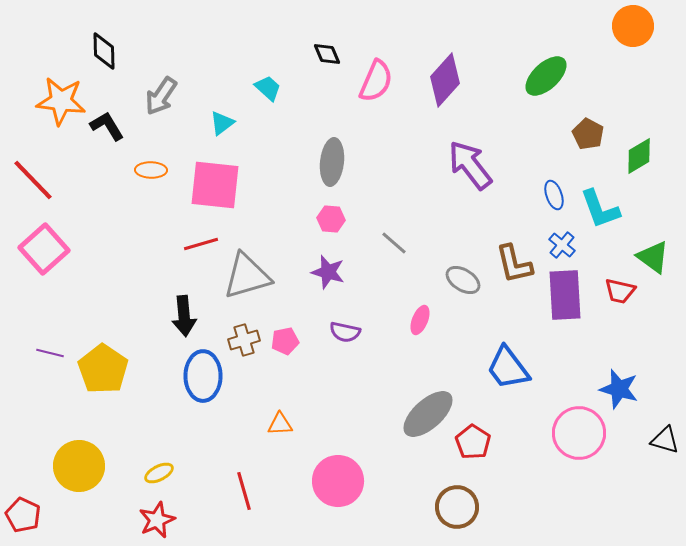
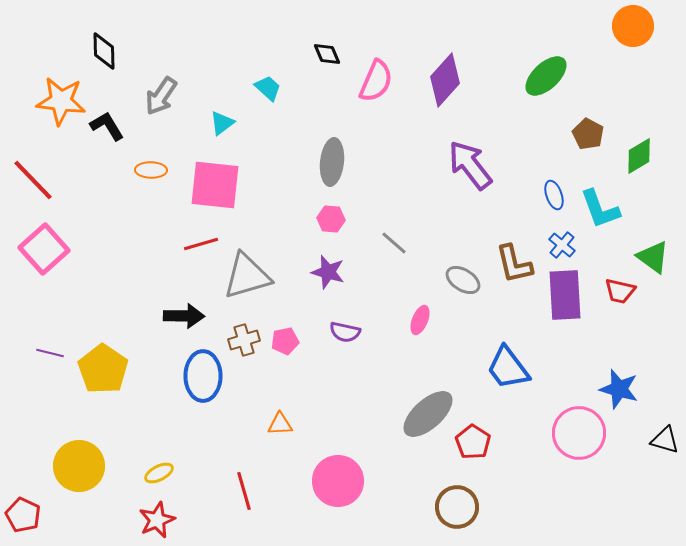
black arrow at (184, 316): rotated 84 degrees counterclockwise
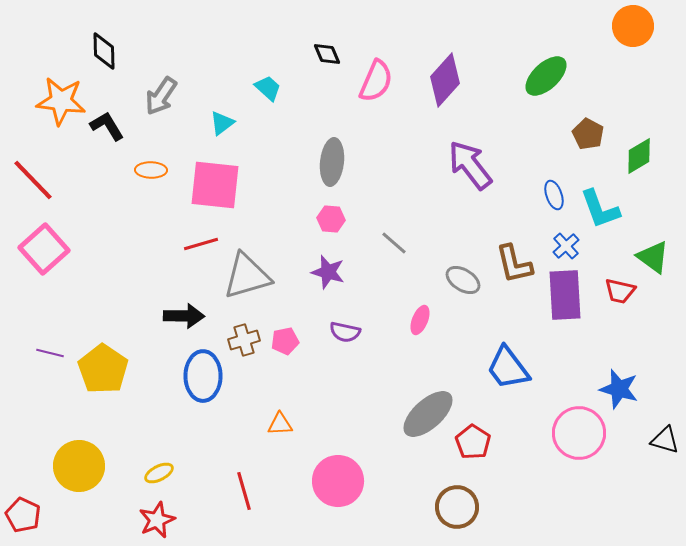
blue cross at (562, 245): moved 4 px right, 1 px down; rotated 8 degrees clockwise
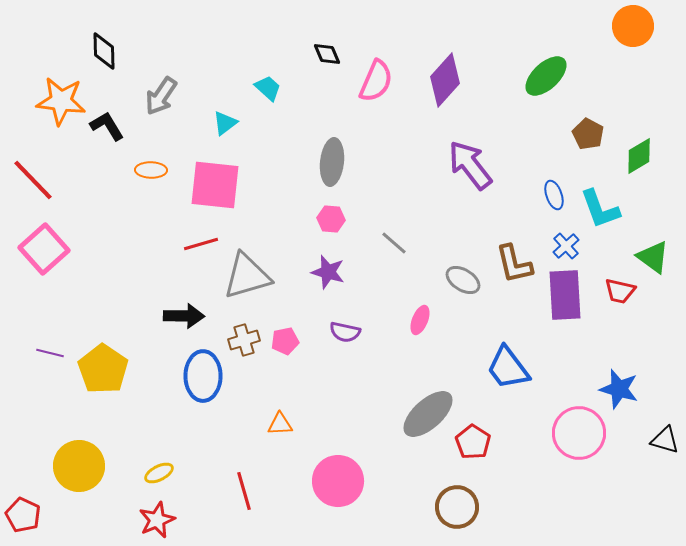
cyan triangle at (222, 123): moved 3 px right
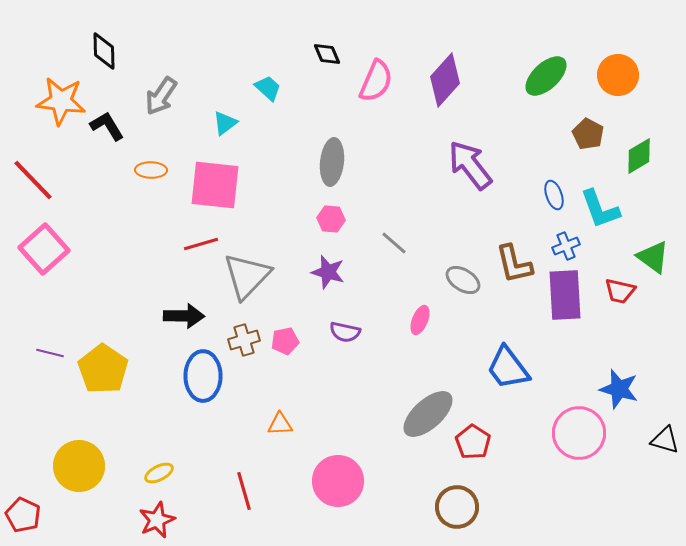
orange circle at (633, 26): moved 15 px left, 49 px down
blue cross at (566, 246): rotated 20 degrees clockwise
gray triangle at (247, 276): rotated 30 degrees counterclockwise
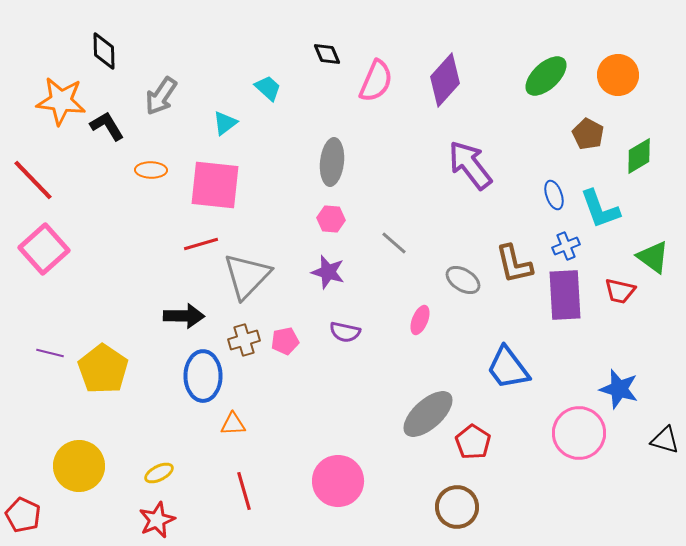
orange triangle at (280, 424): moved 47 px left
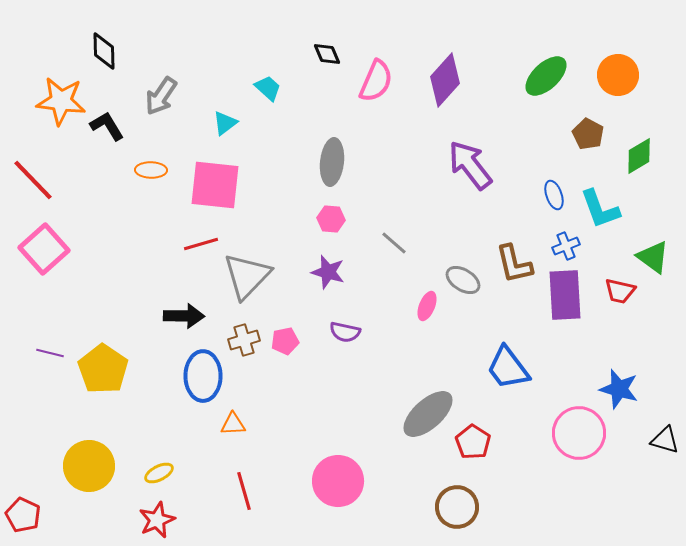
pink ellipse at (420, 320): moved 7 px right, 14 px up
yellow circle at (79, 466): moved 10 px right
